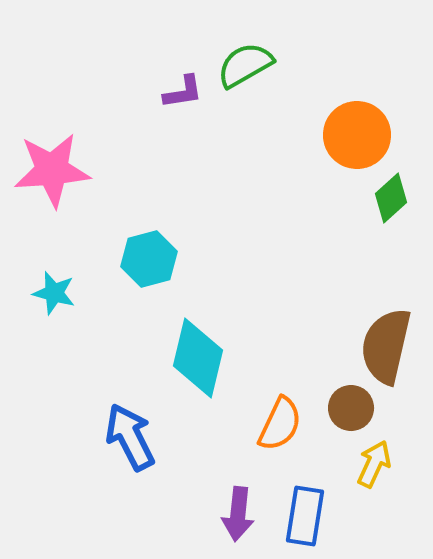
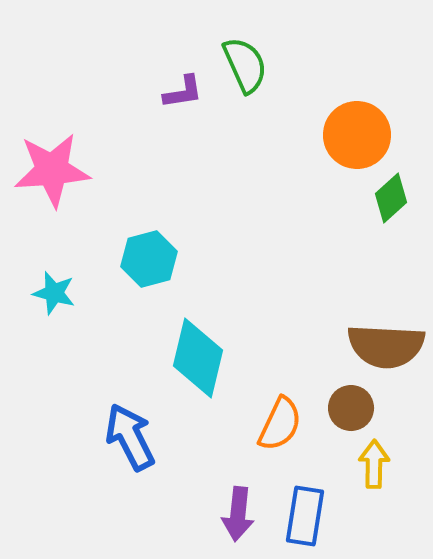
green semicircle: rotated 96 degrees clockwise
brown semicircle: rotated 100 degrees counterclockwise
yellow arrow: rotated 24 degrees counterclockwise
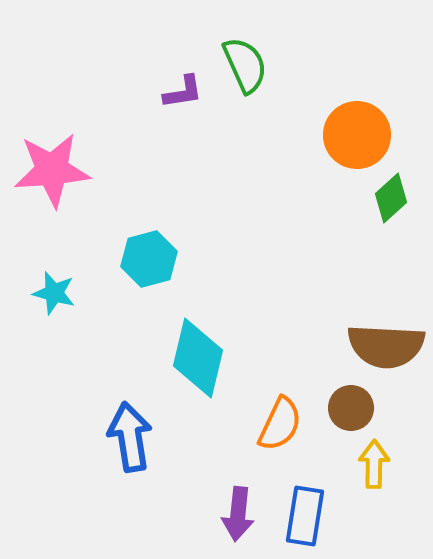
blue arrow: rotated 18 degrees clockwise
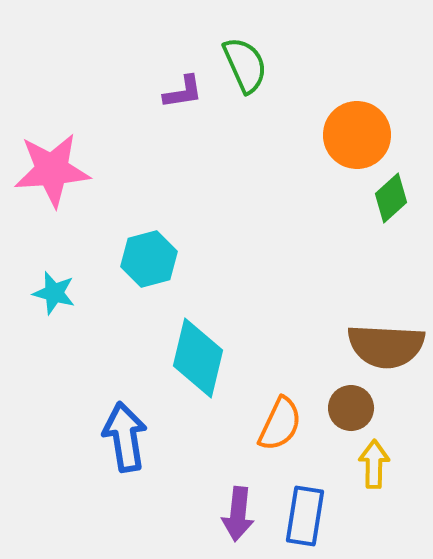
blue arrow: moved 5 px left
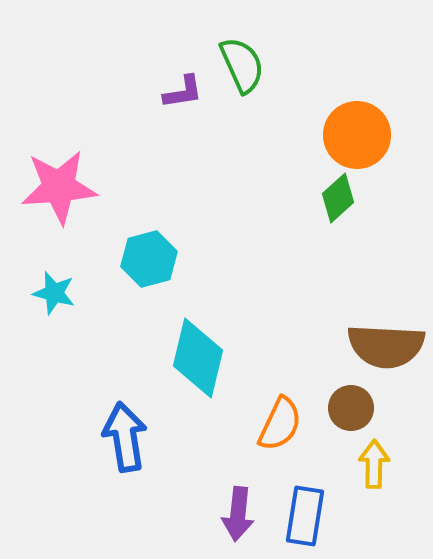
green semicircle: moved 3 px left
pink star: moved 7 px right, 17 px down
green diamond: moved 53 px left
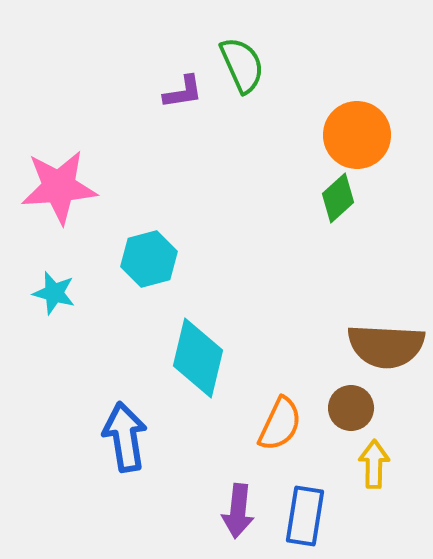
purple arrow: moved 3 px up
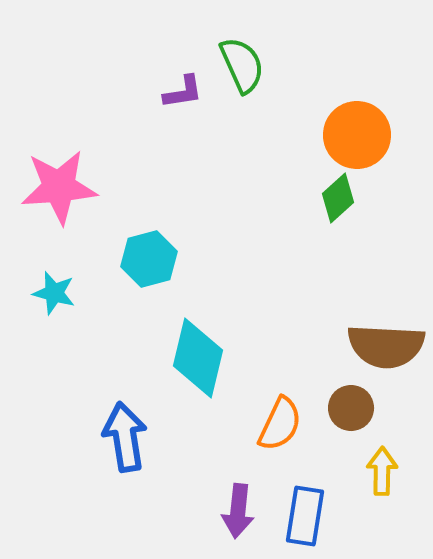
yellow arrow: moved 8 px right, 7 px down
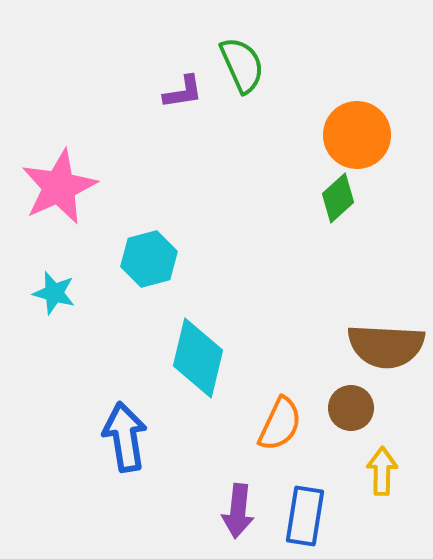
pink star: rotated 20 degrees counterclockwise
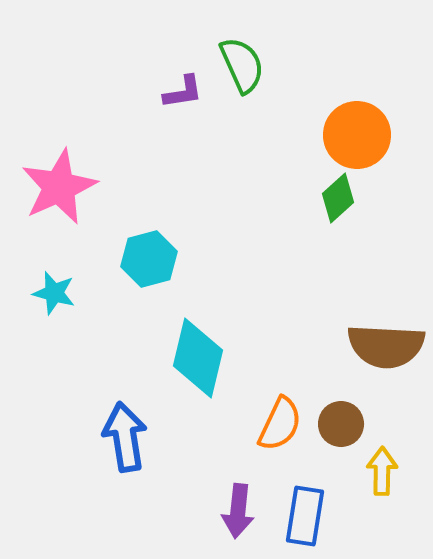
brown circle: moved 10 px left, 16 px down
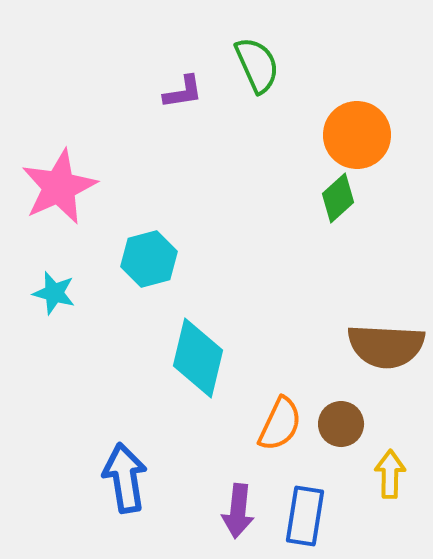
green semicircle: moved 15 px right
blue arrow: moved 41 px down
yellow arrow: moved 8 px right, 3 px down
